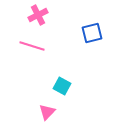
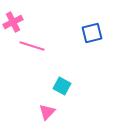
pink cross: moved 25 px left, 7 px down
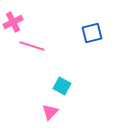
pink triangle: moved 3 px right
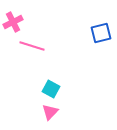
blue square: moved 9 px right
cyan square: moved 11 px left, 3 px down
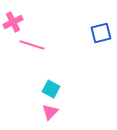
pink line: moved 1 px up
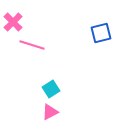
pink cross: rotated 18 degrees counterclockwise
cyan square: rotated 30 degrees clockwise
pink triangle: rotated 18 degrees clockwise
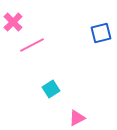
pink line: rotated 45 degrees counterclockwise
pink triangle: moved 27 px right, 6 px down
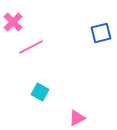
pink line: moved 1 px left, 2 px down
cyan square: moved 11 px left, 3 px down; rotated 30 degrees counterclockwise
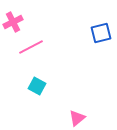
pink cross: rotated 18 degrees clockwise
cyan square: moved 3 px left, 6 px up
pink triangle: rotated 12 degrees counterclockwise
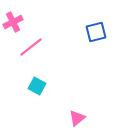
blue square: moved 5 px left, 1 px up
pink line: rotated 10 degrees counterclockwise
